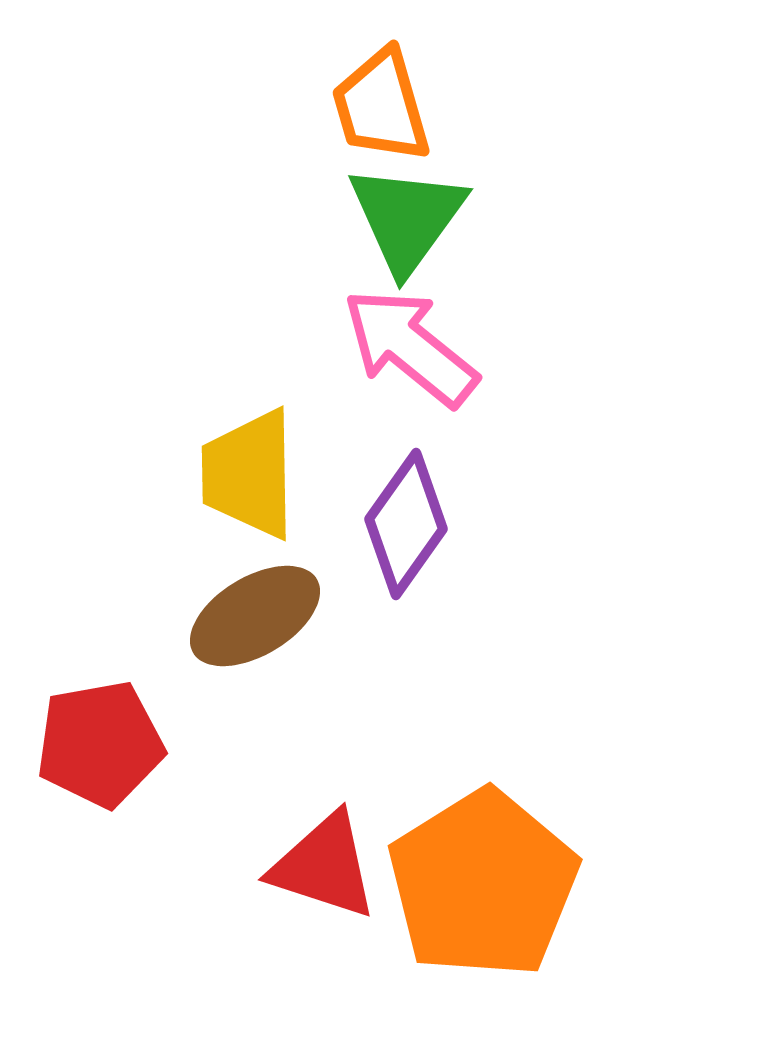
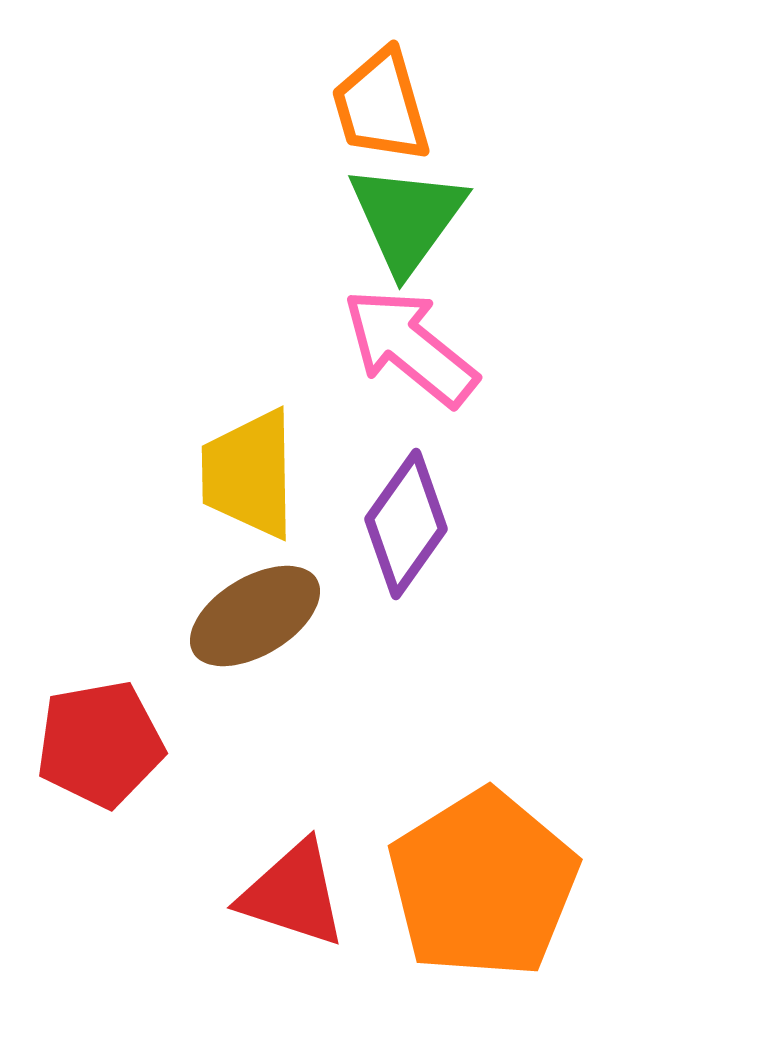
red triangle: moved 31 px left, 28 px down
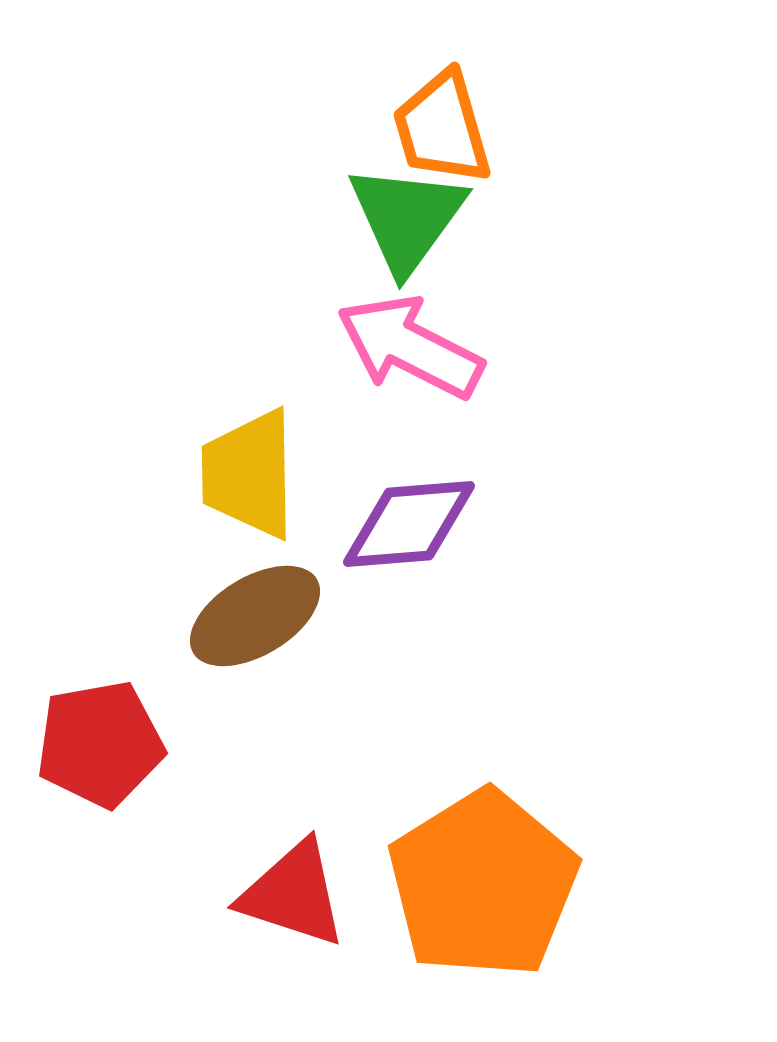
orange trapezoid: moved 61 px right, 22 px down
pink arrow: rotated 12 degrees counterclockwise
purple diamond: moved 3 px right; rotated 50 degrees clockwise
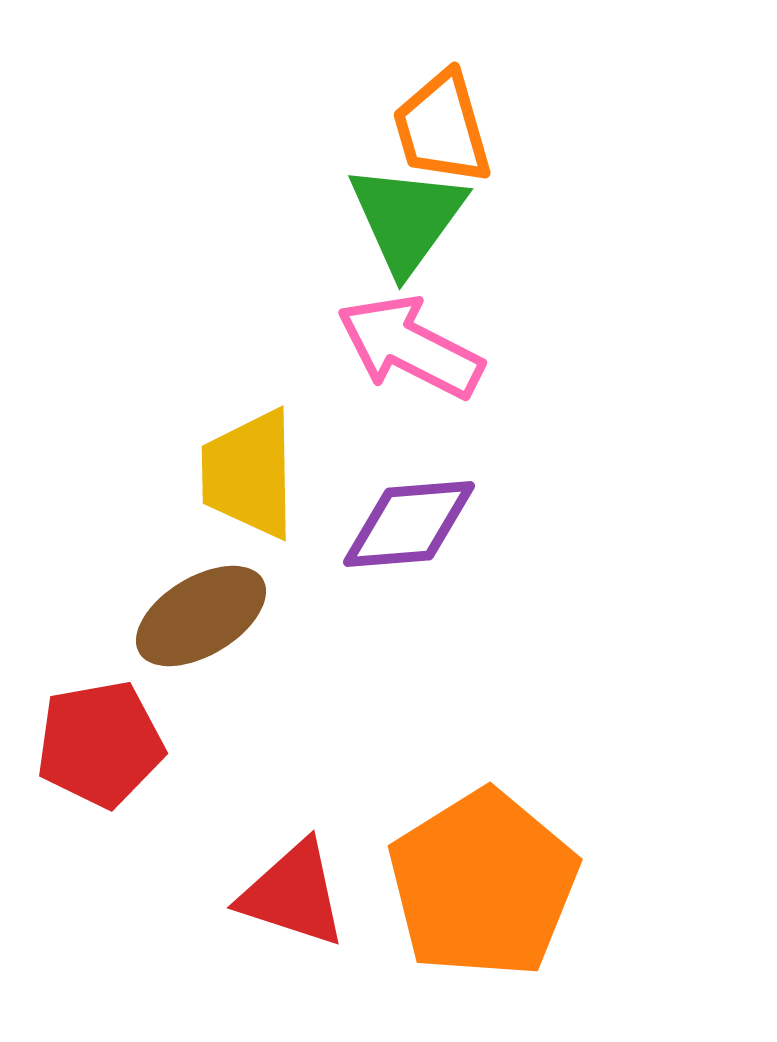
brown ellipse: moved 54 px left
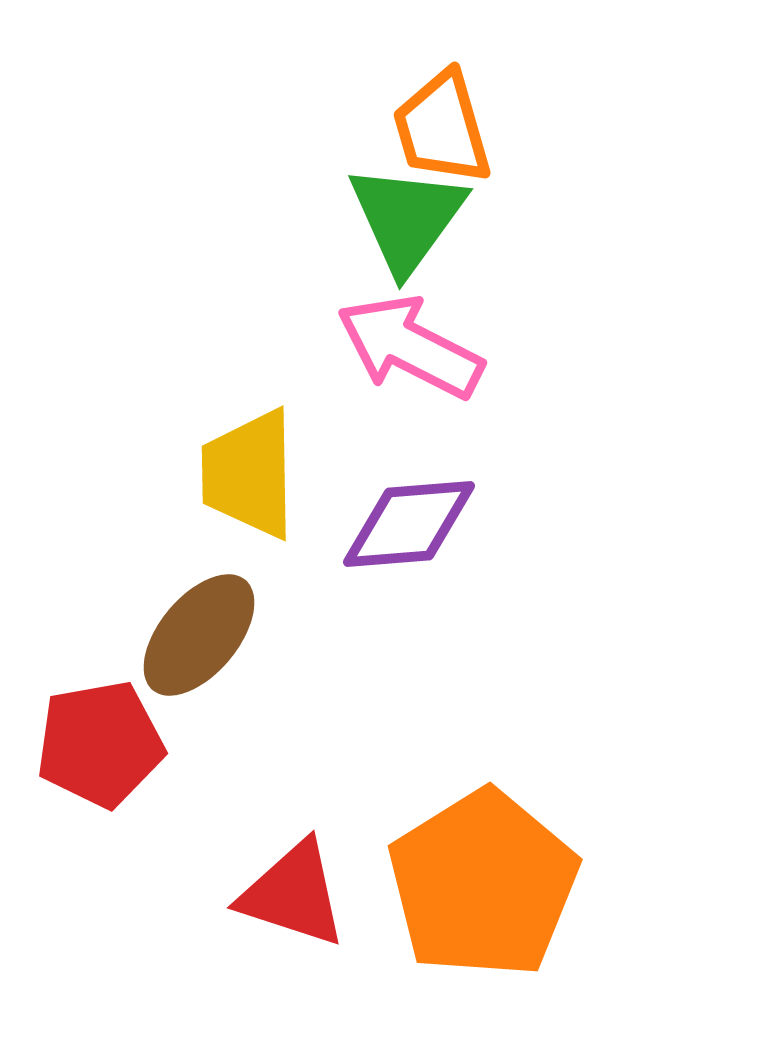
brown ellipse: moved 2 px left, 19 px down; rotated 19 degrees counterclockwise
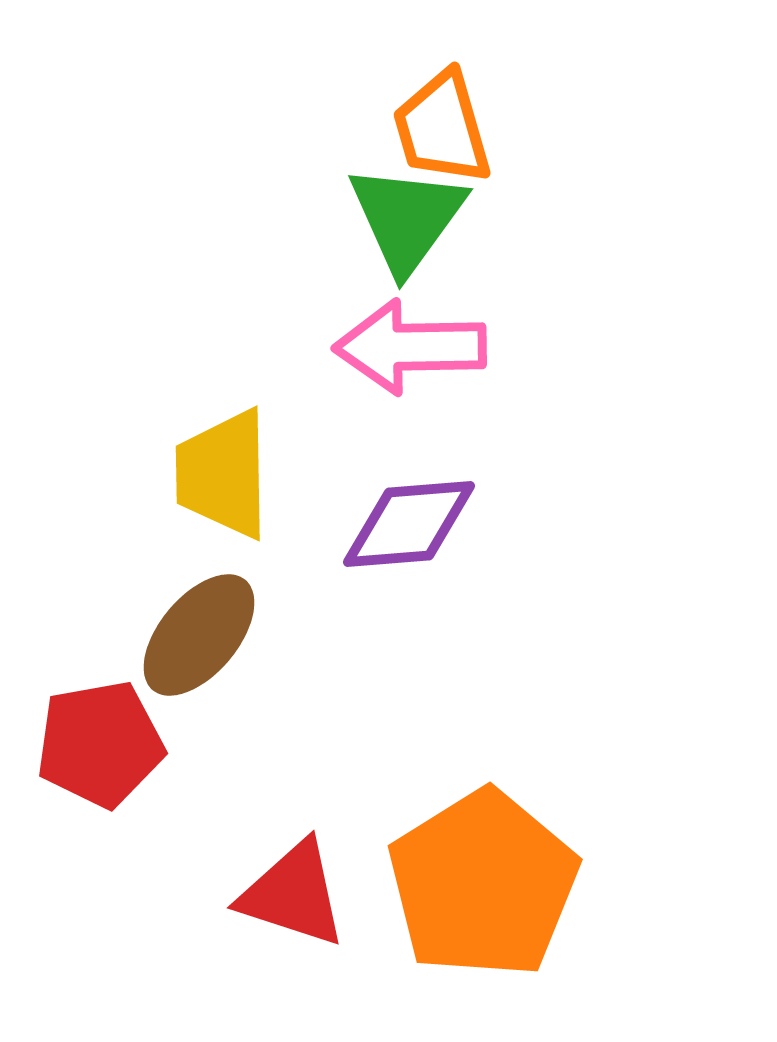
pink arrow: rotated 28 degrees counterclockwise
yellow trapezoid: moved 26 px left
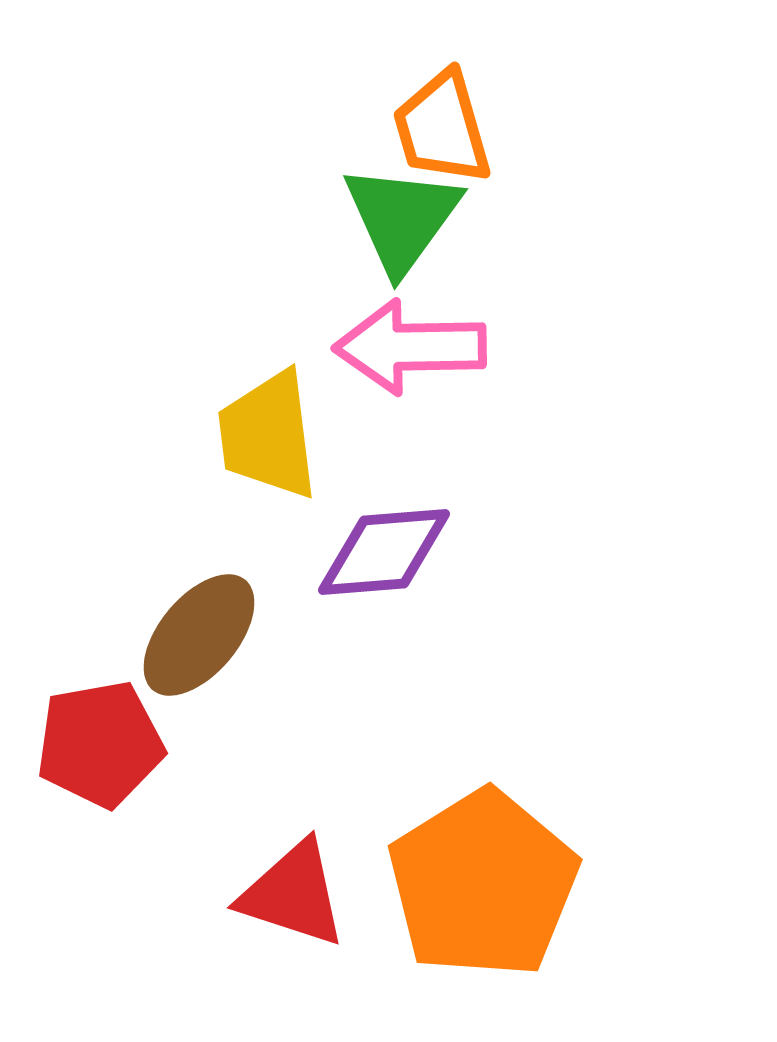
green triangle: moved 5 px left
yellow trapezoid: moved 45 px right, 39 px up; rotated 6 degrees counterclockwise
purple diamond: moved 25 px left, 28 px down
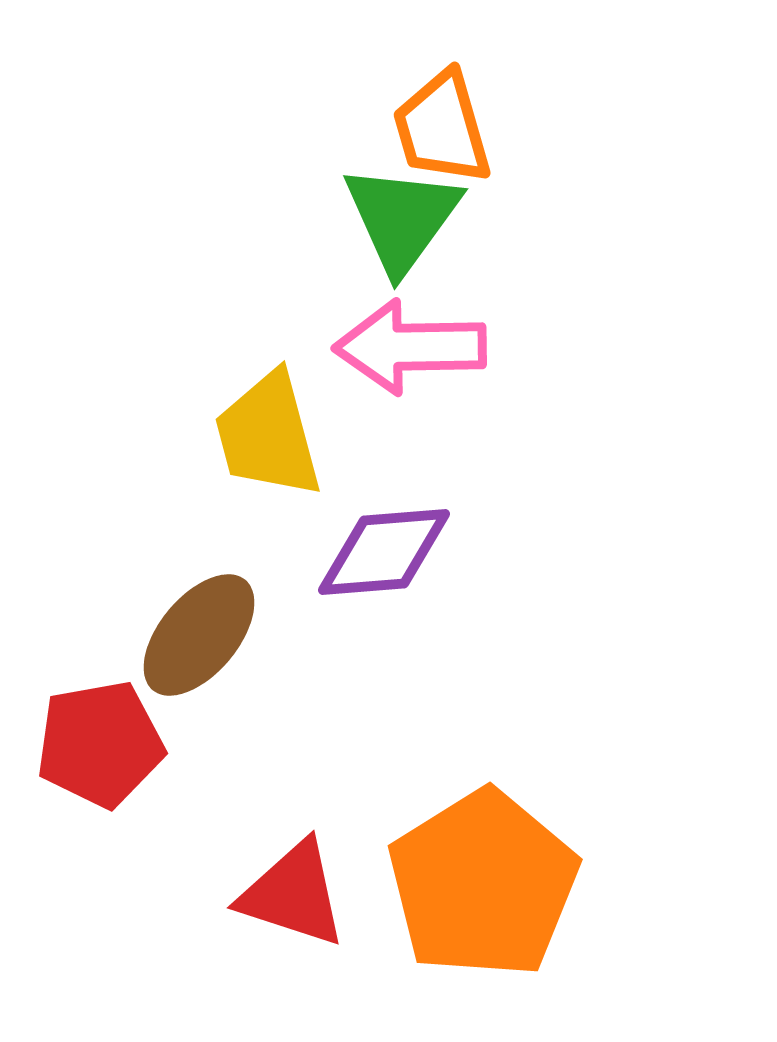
yellow trapezoid: rotated 8 degrees counterclockwise
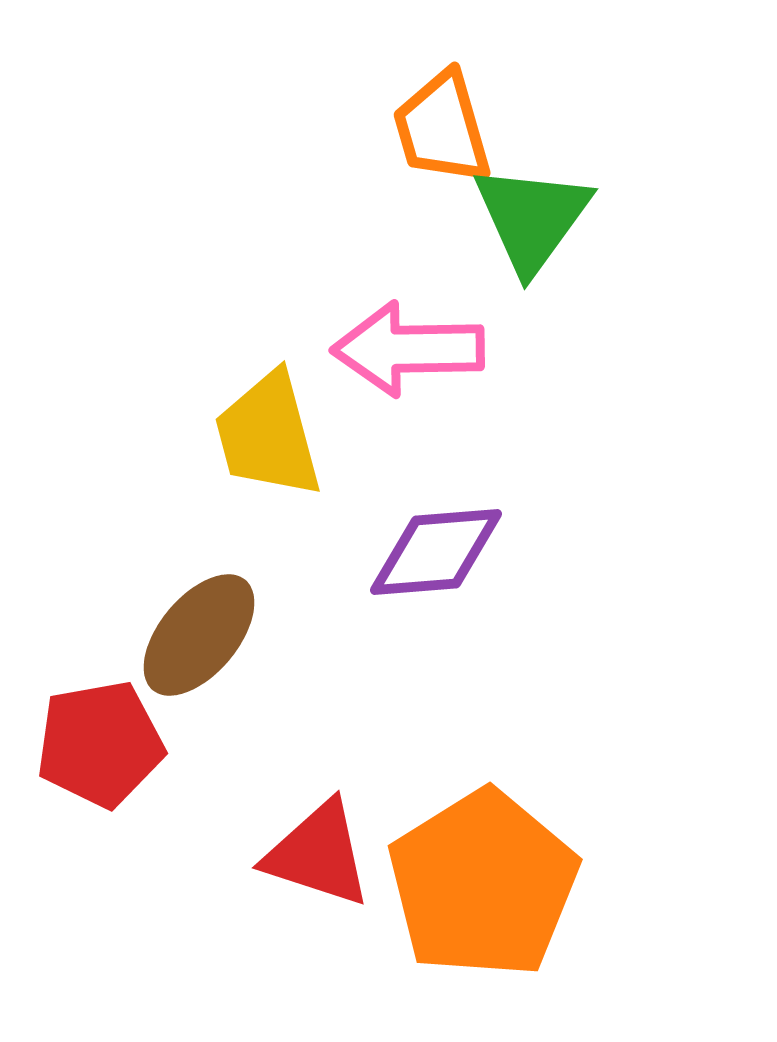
green triangle: moved 130 px right
pink arrow: moved 2 px left, 2 px down
purple diamond: moved 52 px right
red triangle: moved 25 px right, 40 px up
